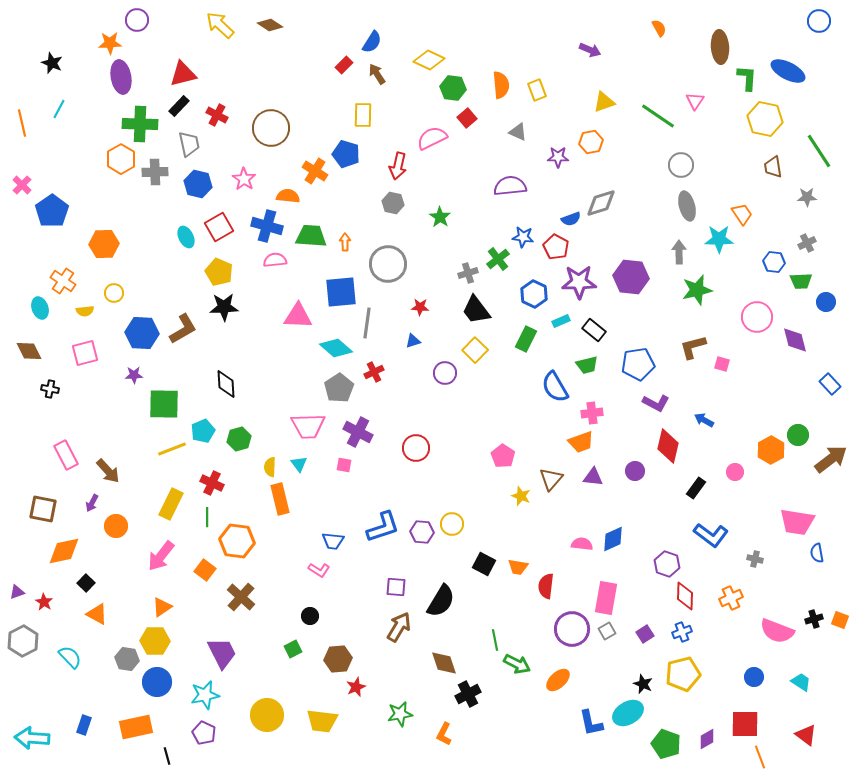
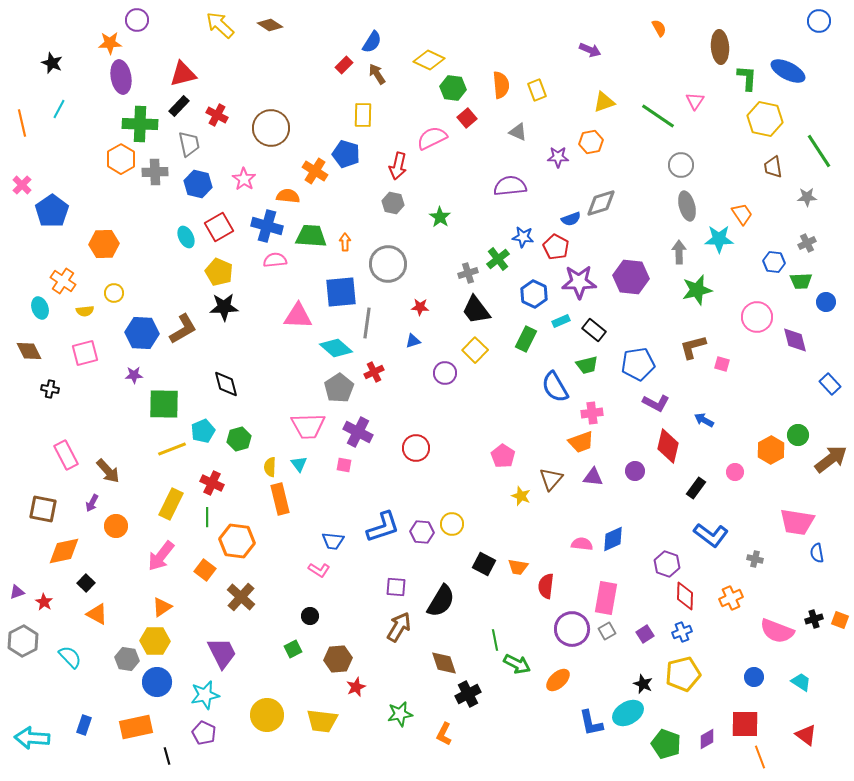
black diamond at (226, 384): rotated 12 degrees counterclockwise
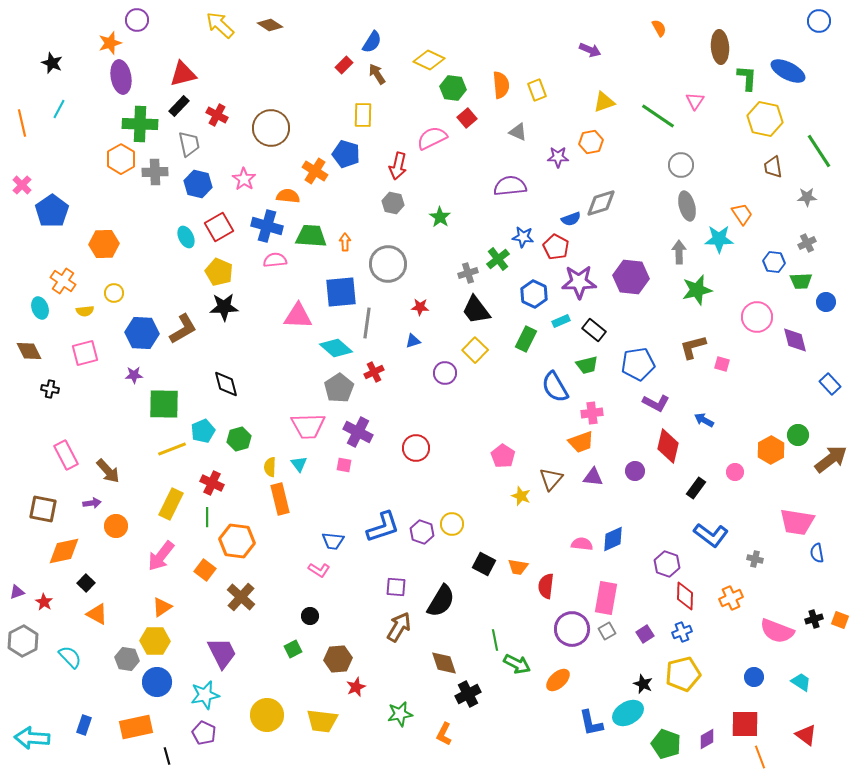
orange star at (110, 43): rotated 15 degrees counterclockwise
purple arrow at (92, 503): rotated 126 degrees counterclockwise
purple hexagon at (422, 532): rotated 15 degrees clockwise
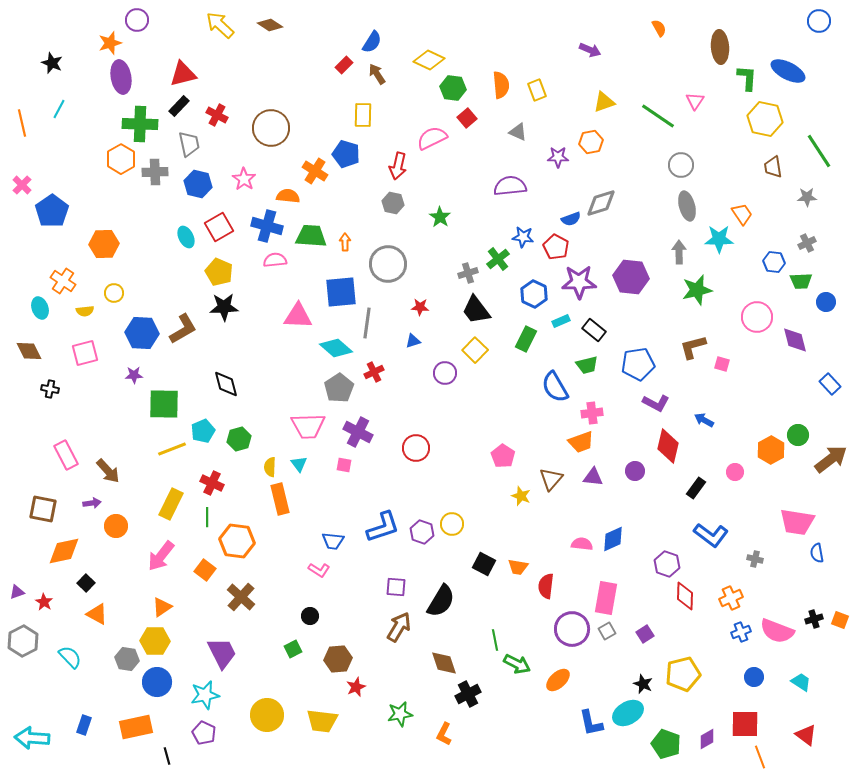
blue cross at (682, 632): moved 59 px right
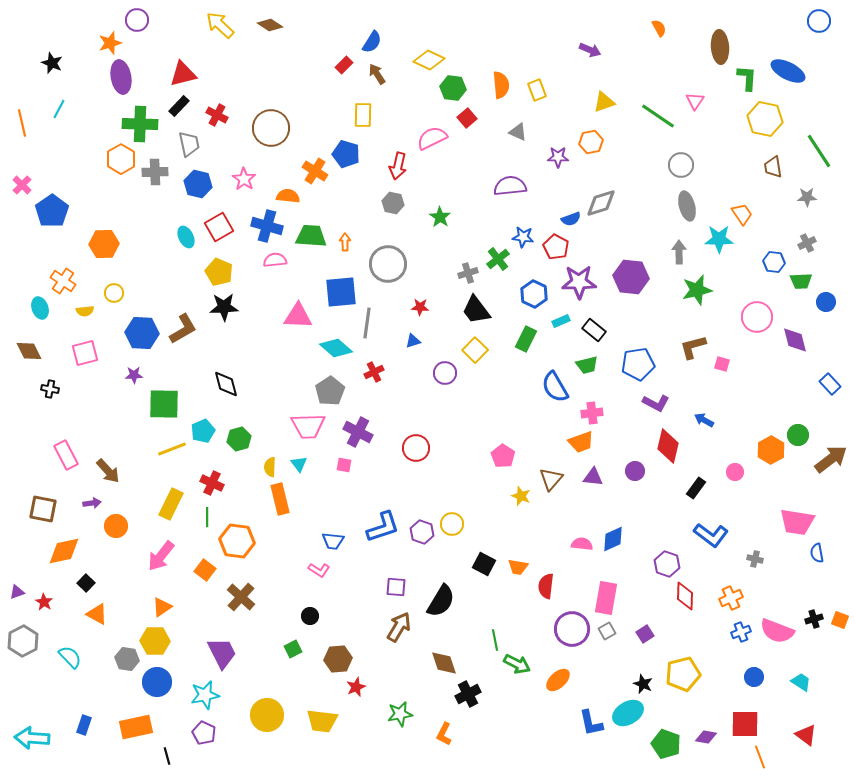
gray pentagon at (339, 388): moved 9 px left, 3 px down
purple diamond at (707, 739): moved 1 px left, 2 px up; rotated 40 degrees clockwise
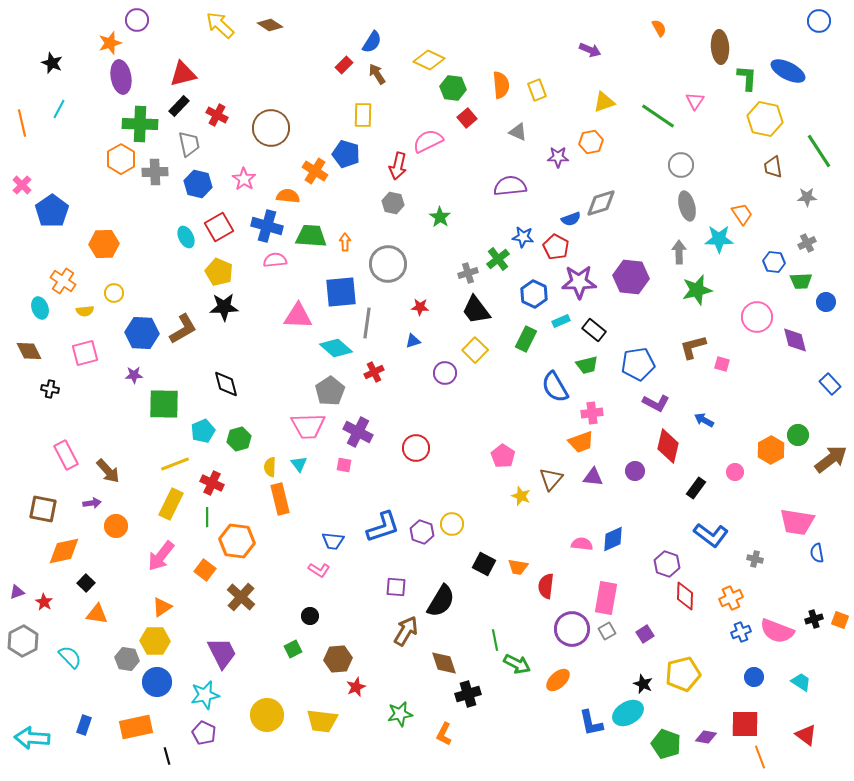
pink semicircle at (432, 138): moved 4 px left, 3 px down
yellow line at (172, 449): moved 3 px right, 15 px down
orange triangle at (97, 614): rotated 20 degrees counterclockwise
brown arrow at (399, 627): moved 7 px right, 4 px down
black cross at (468, 694): rotated 10 degrees clockwise
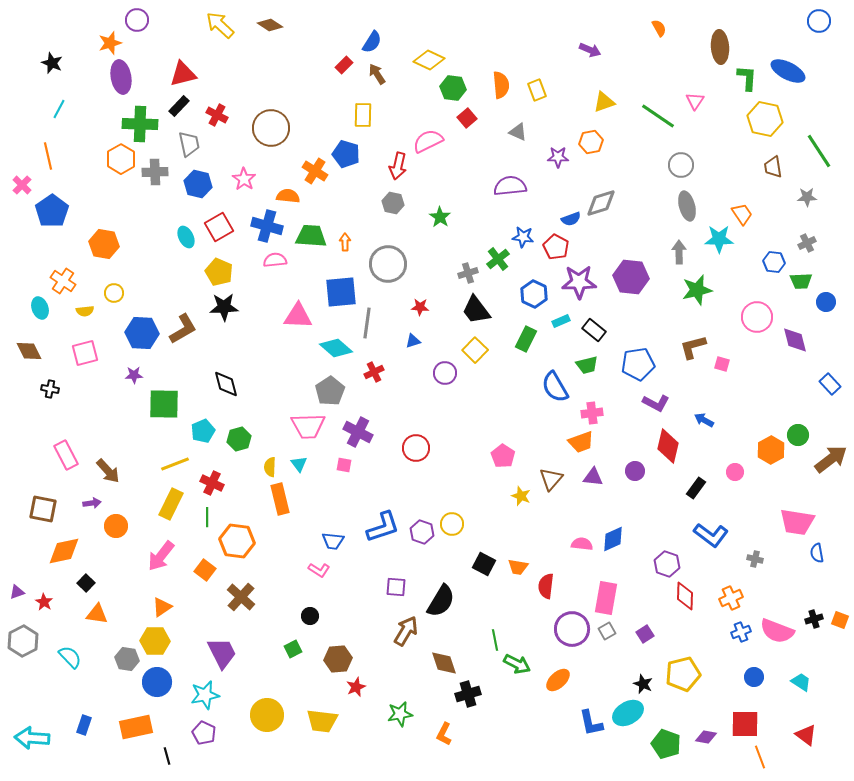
orange line at (22, 123): moved 26 px right, 33 px down
orange hexagon at (104, 244): rotated 12 degrees clockwise
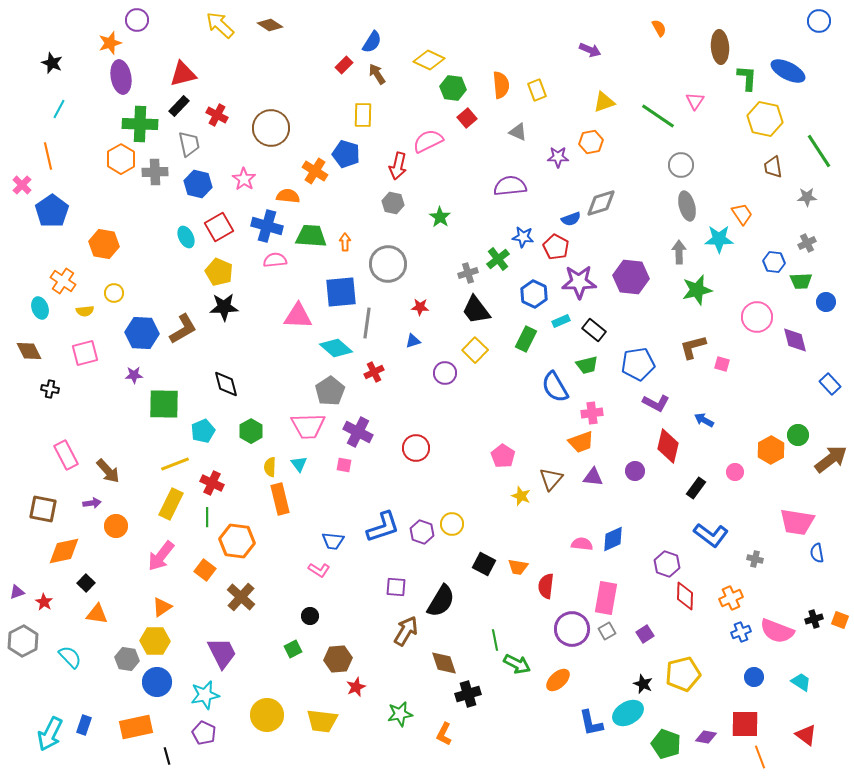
green hexagon at (239, 439): moved 12 px right, 8 px up; rotated 15 degrees counterclockwise
cyan arrow at (32, 738): moved 18 px right, 4 px up; rotated 68 degrees counterclockwise
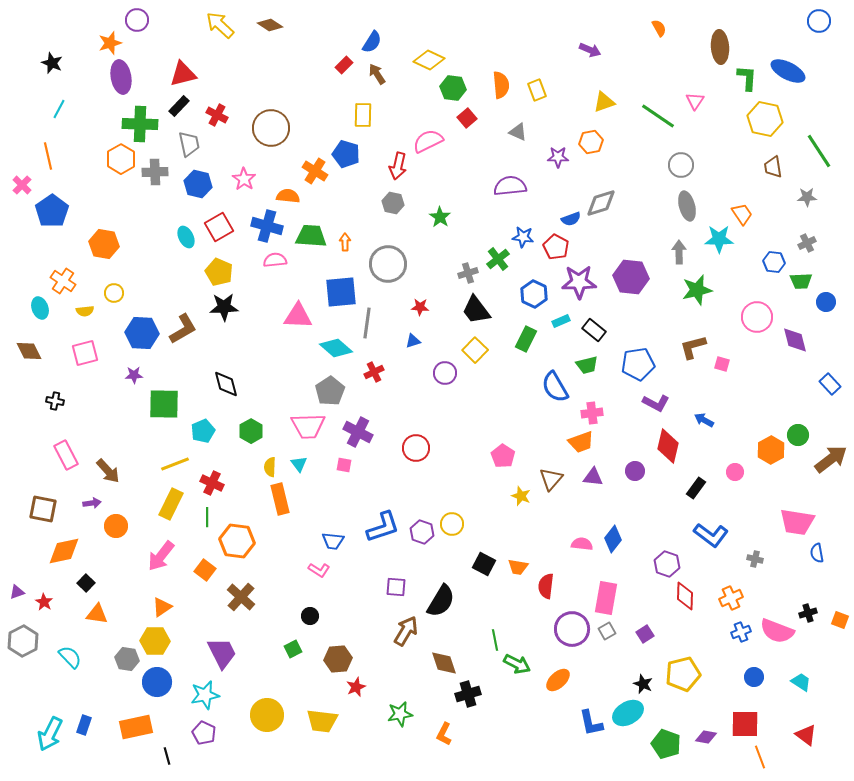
black cross at (50, 389): moved 5 px right, 12 px down
blue diamond at (613, 539): rotated 28 degrees counterclockwise
black cross at (814, 619): moved 6 px left, 6 px up
